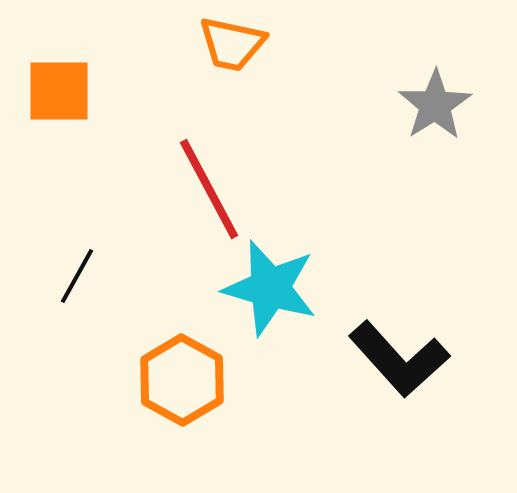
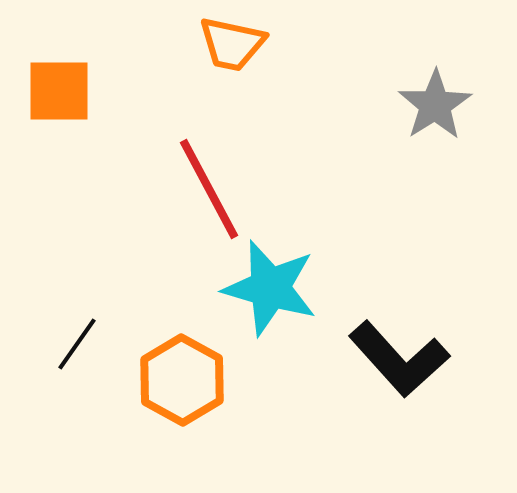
black line: moved 68 px down; rotated 6 degrees clockwise
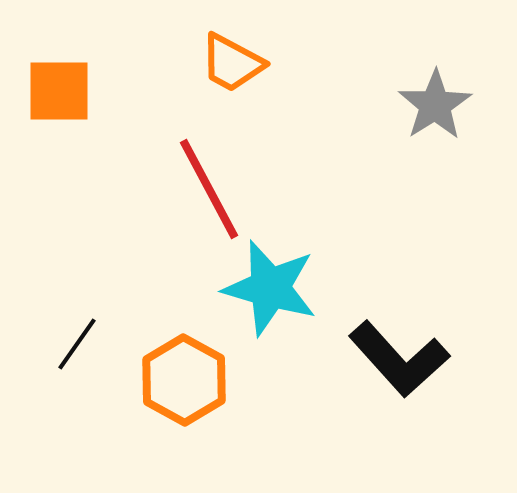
orange trapezoid: moved 19 px down; rotated 16 degrees clockwise
orange hexagon: moved 2 px right
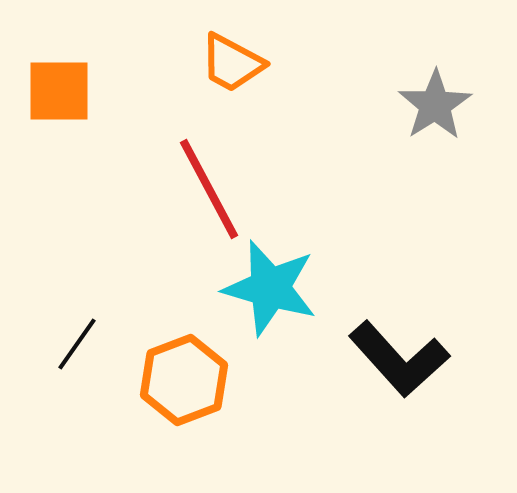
orange hexagon: rotated 10 degrees clockwise
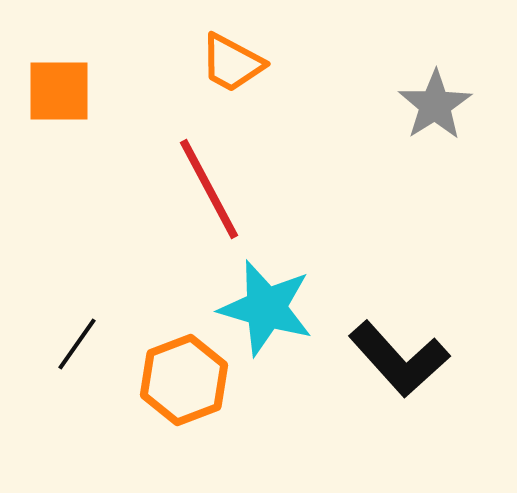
cyan star: moved 4 px left, 20 px down
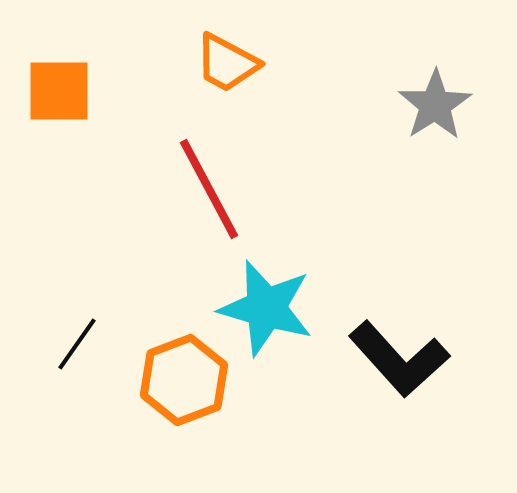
orange trapezoid: moved 5 px left
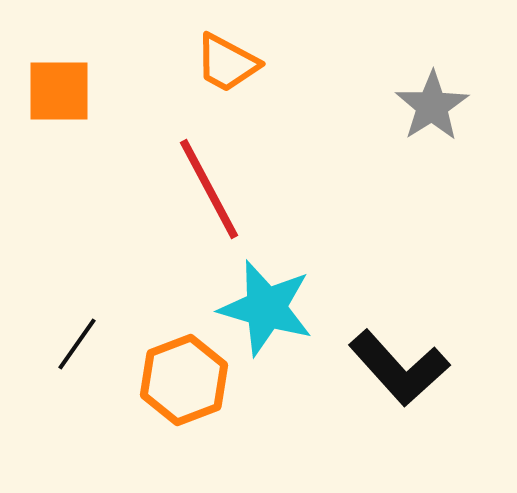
gray star: moved 3 px left, 1 px down
black L-shape: moved 9 px down
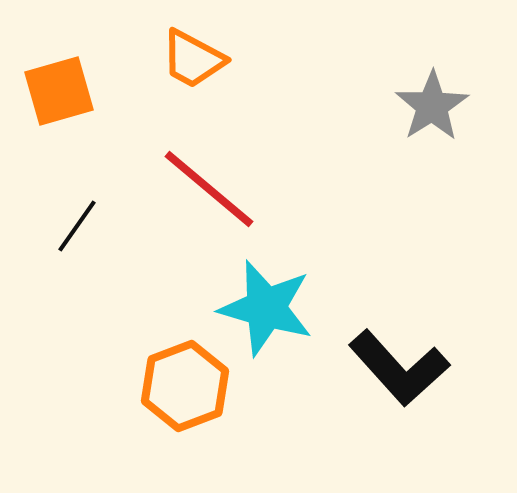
orange trapezoid: moved 34 px left, 4 px up
orange square: rotated 16 degrees counterclockwise
red line: rotated 22 degrees counterclockwise
black line: moved 118 px up
orange hexagon: moved 1 px right, 6 px down
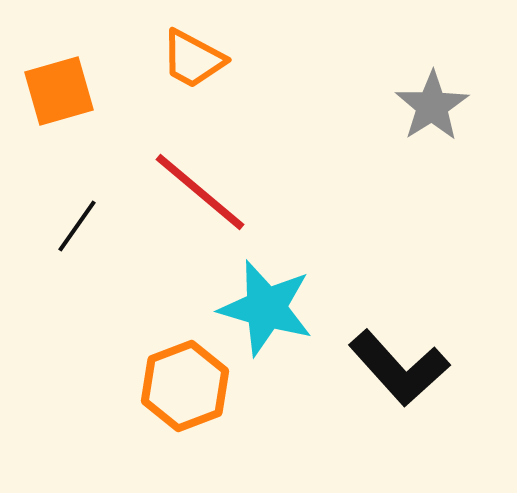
red line: moved 9 px left, 3 px down
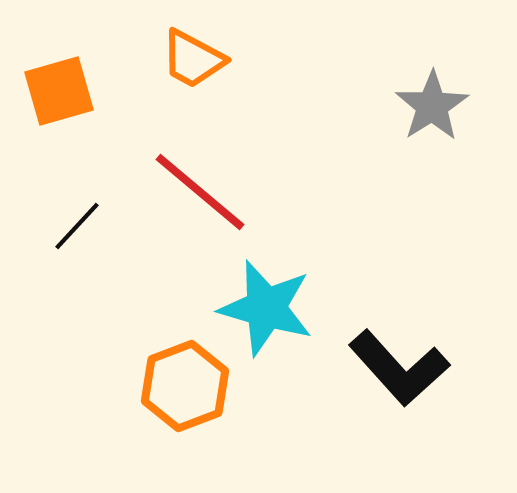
black line: rotated 8 degrees clockwise
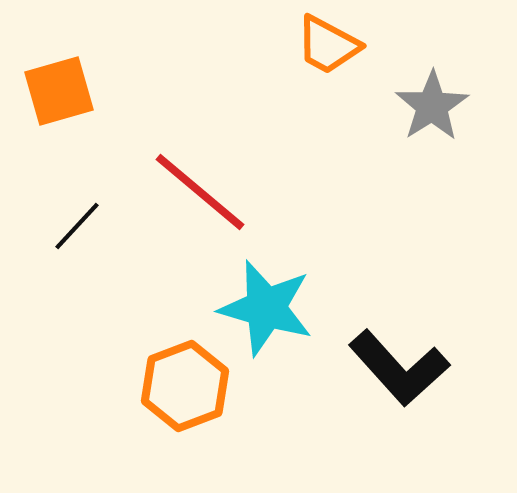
orange trapezoid: moved 135 px right, 14 px up
